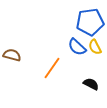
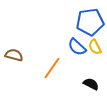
brown semicircle: moved 2 px right
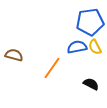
blue semicircle: rotated 126 degrees clockwise
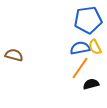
blue pentagon: moved 2 px left, 2 px up
blue semicircle: moved 3 px right, 1 px down
orange line: moved 28 px right
black semicircle: rotated 42 degrees counterclockwise
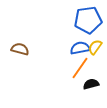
yellow semicircle: rotated 63 degrees clockwise
brown semicircle: moved 6 px right, 6 px up
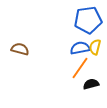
yellow semicircle: rotated 21 degrees counterclockwise
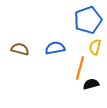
blue pentagon: rotated 12 degrees counterclockwise
blue semicircle: moved 25 px left
orange line: rotated 20 degrees counterclockwise
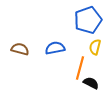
black semicircle: moved 1 px up; rotated 42 degrees clockwise
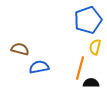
blue semicircle: moved 16 px left, 19 px down
black semicircle: rotated 28 degrees counterclockwise
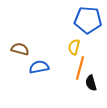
blue pentagon: rotated 24 degrees clockwise
yellow semicircle: moved 21 px left
black semicircle: rotated 105 degrees counterclockwise
